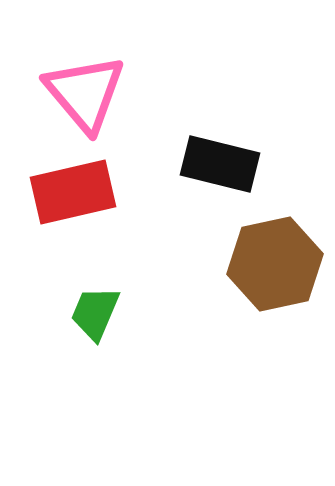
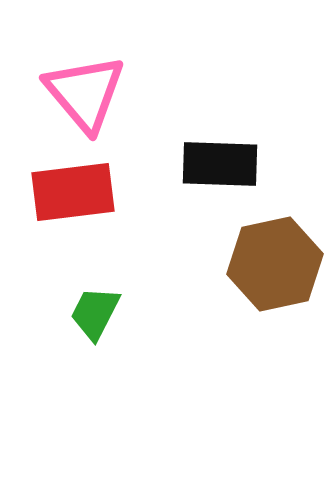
black rectangle: rotated 12 degrees counterclockwise
red rectangle: rotated 6 degrees clockwise
green trapezoid: rotated 4 degrees clockwise
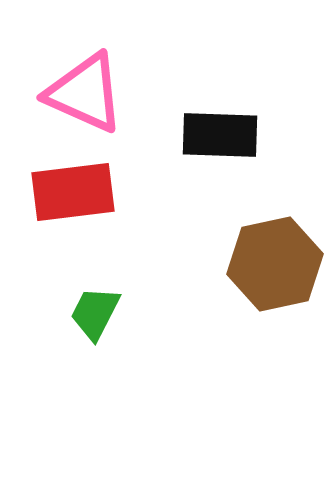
pink triangle: rotated 26 degrees counterclockwise
black rectangle: moved 29 px up
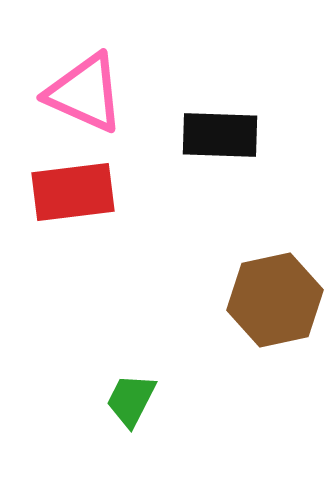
brown hexagon: moved 36 px down
green trapezoid: moved 36 px right, 87 px down
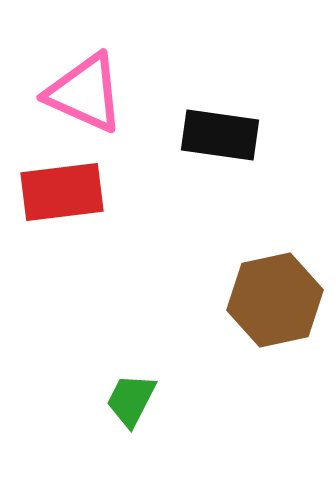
black rectangle: rotated 6 degrees clockwise
red rectangle: moved 11 px left
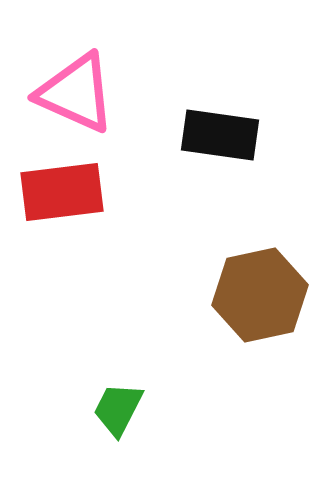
pink triangle: moved 9 px left
brown hexagon: moved 15 px left, 5 px up
green trapezoid: moved 13 px left, 9 px down
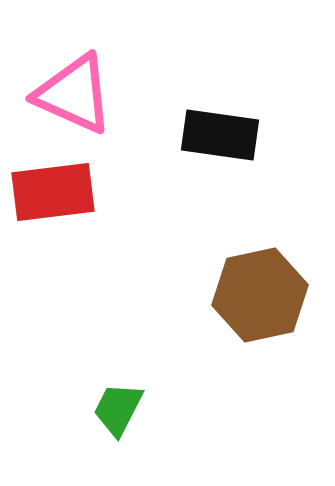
pink triangle: moved 2 px left, 1 px down
red rectangle: moved 9 px left
